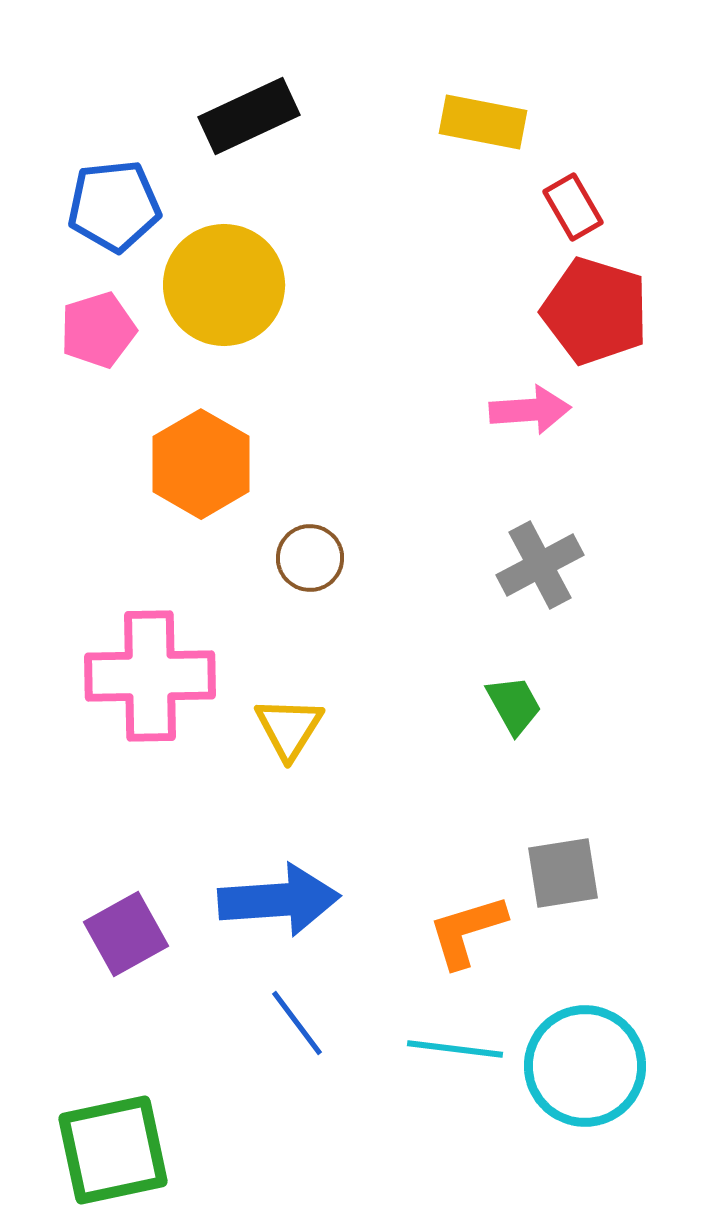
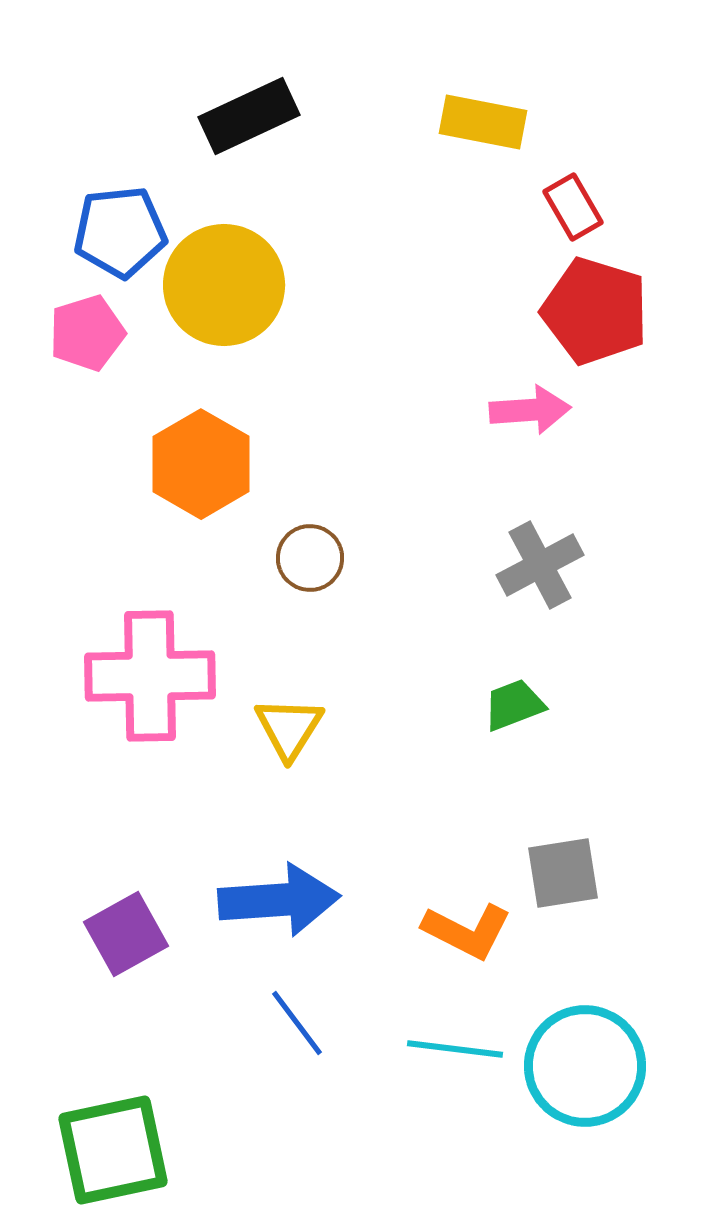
blue pentagon: moved 6 px right, 26 px down
pink pentagon: moved 11 px left, 3 px down
green trapezoid: rotated 82 degrees counterclockwise
orange L-shape: rotated 136 degrees counterclockwise
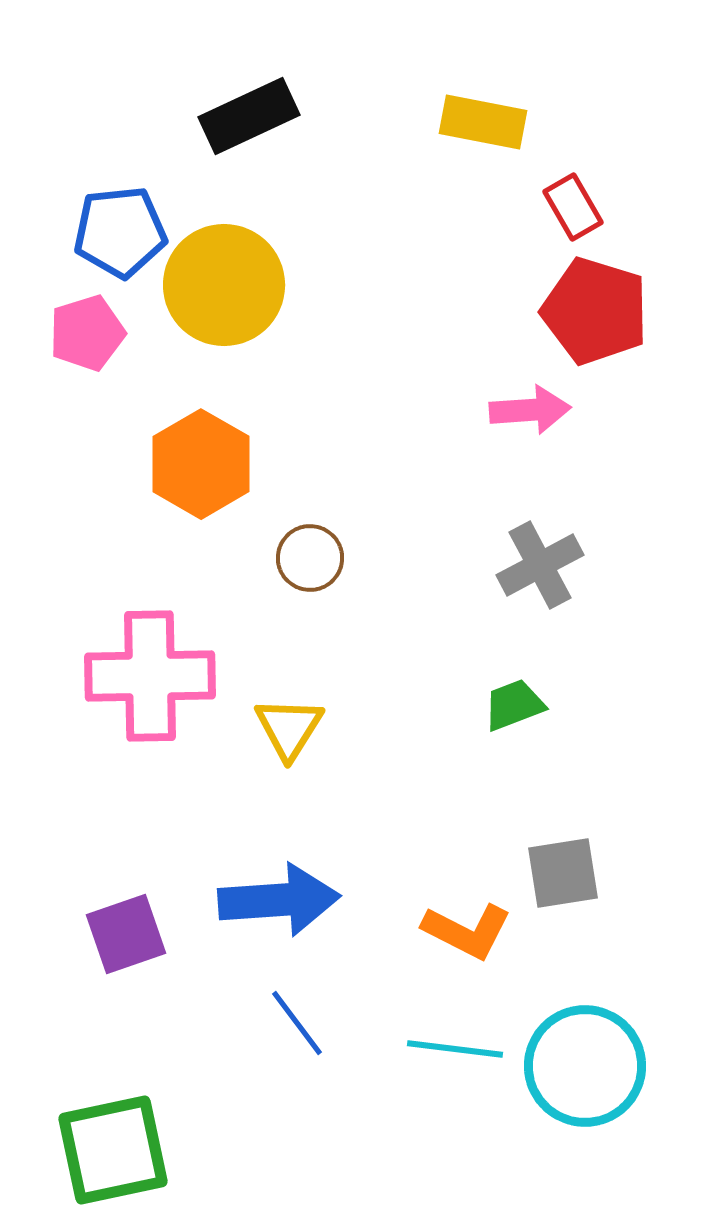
purple square: rotated 10 degrees clockwise
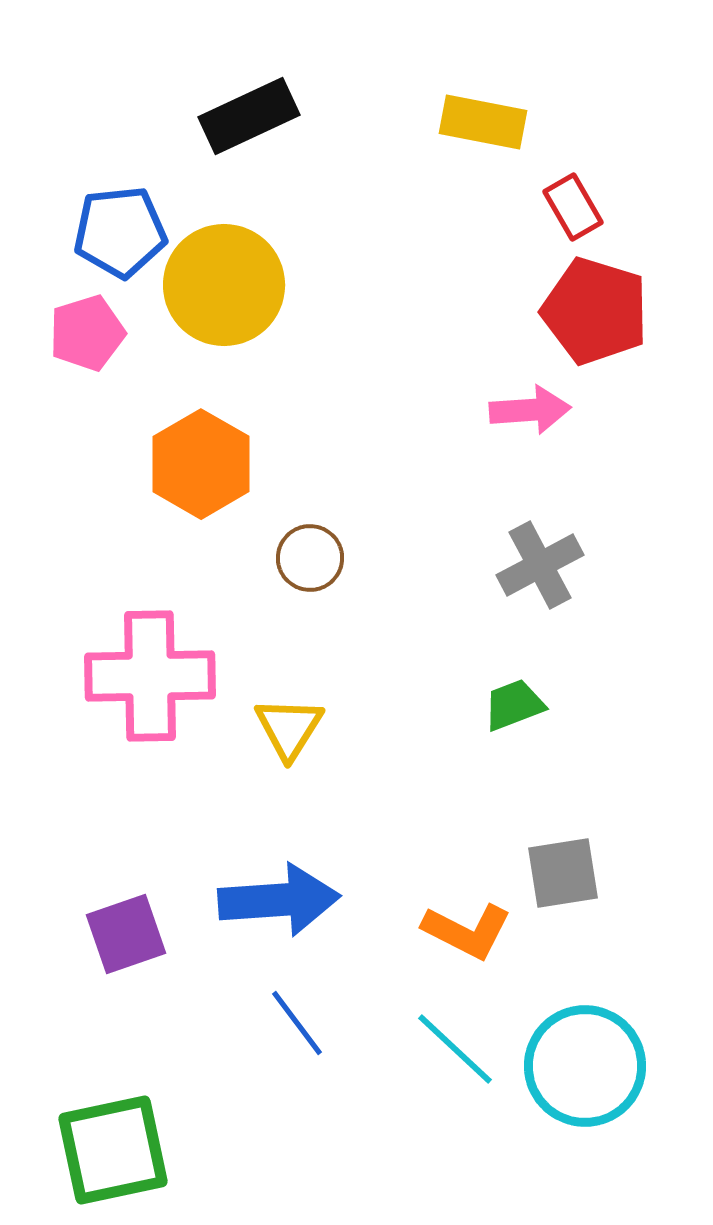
cyan line: rotated 36 degrees clockwise
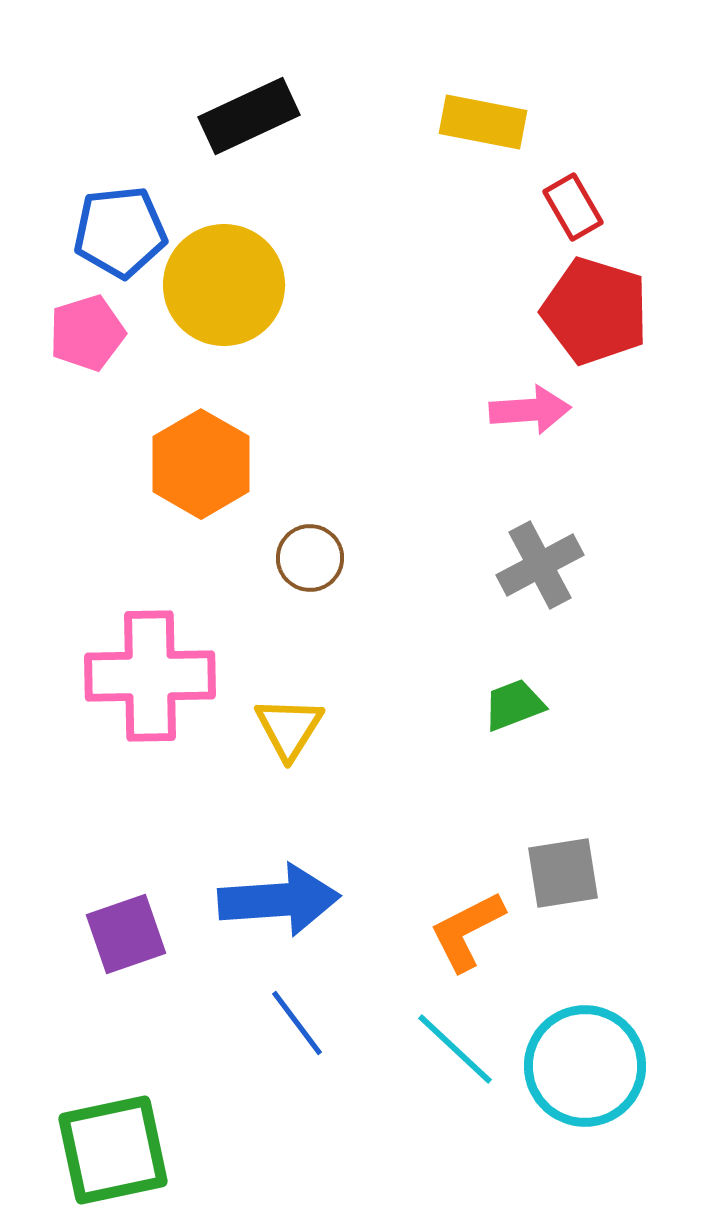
orange L-shape: rotated 126 degrees clockwise
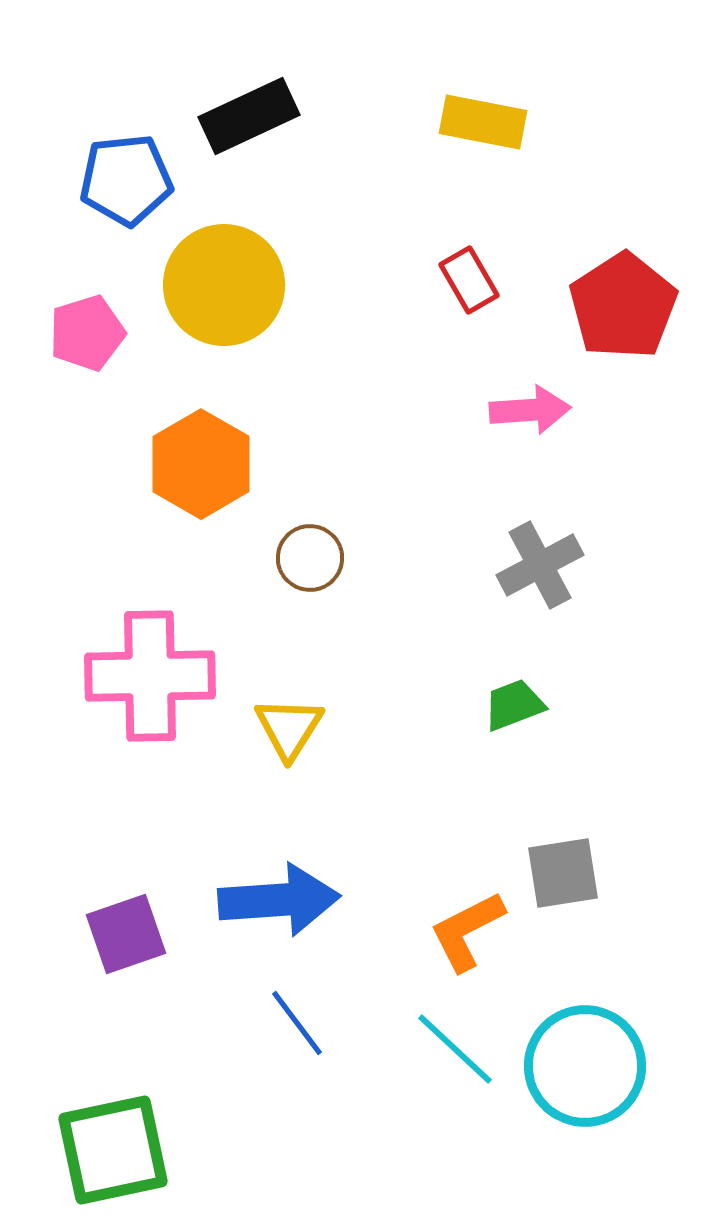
red rectangle: moved 104 px left, 73 px down
blue pentagon: moved 6 px right, 52 px up
red pentagon: moved 28 px right, 5 px up; rotated 22 degrees clockwise
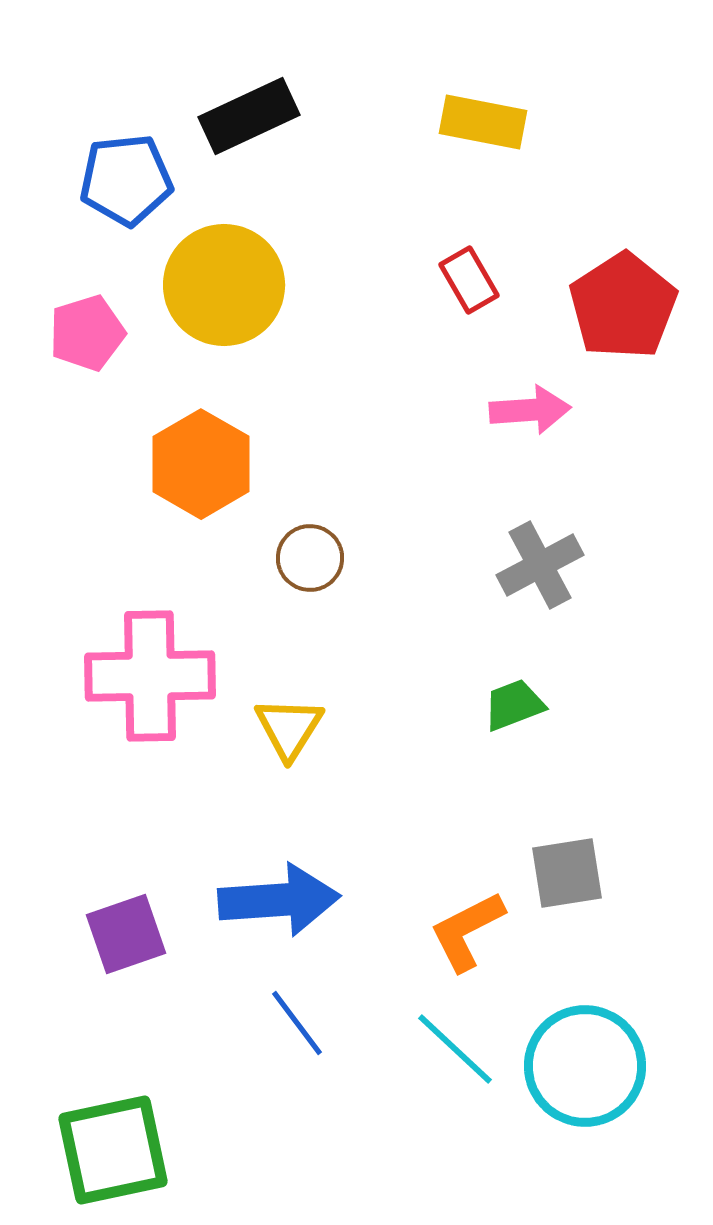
gray square: moved 4 px right
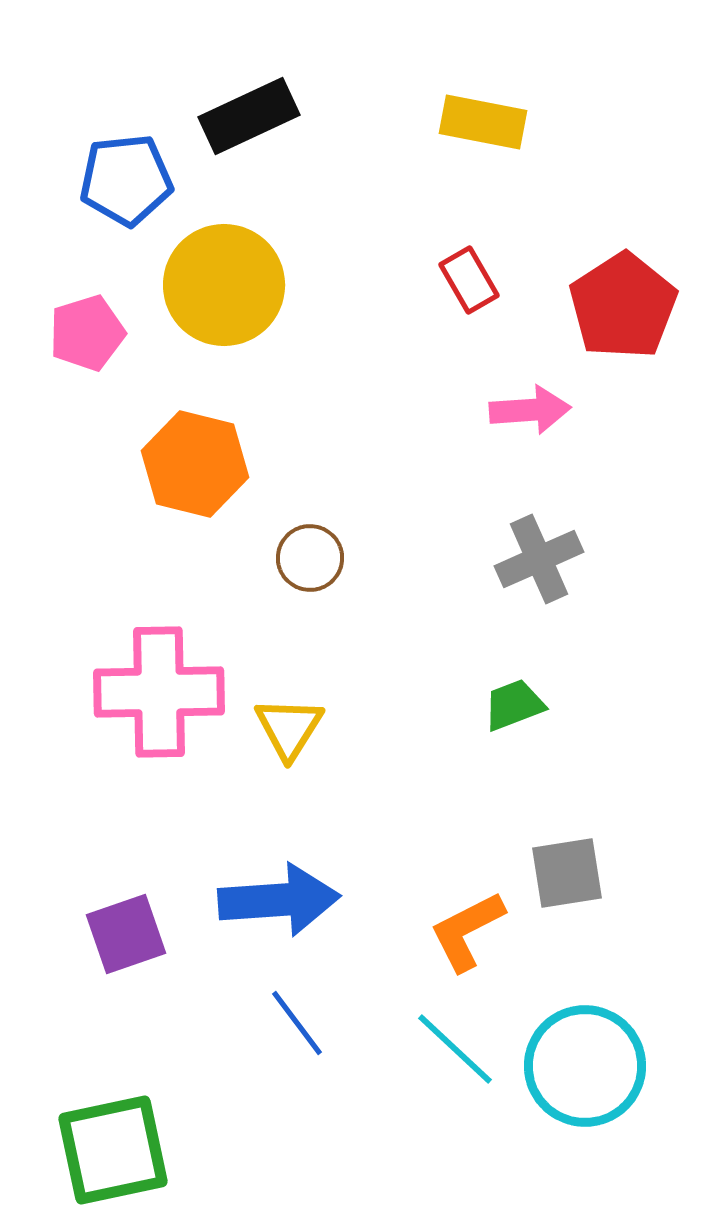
orange hexagon: moved 6 px left; rotated 16 degrees counterclockwise
gray cross: moved 1 px left, 6 px up; rotated 4 degrees clockwise
pink cross: moved 9 px right, 16 px down
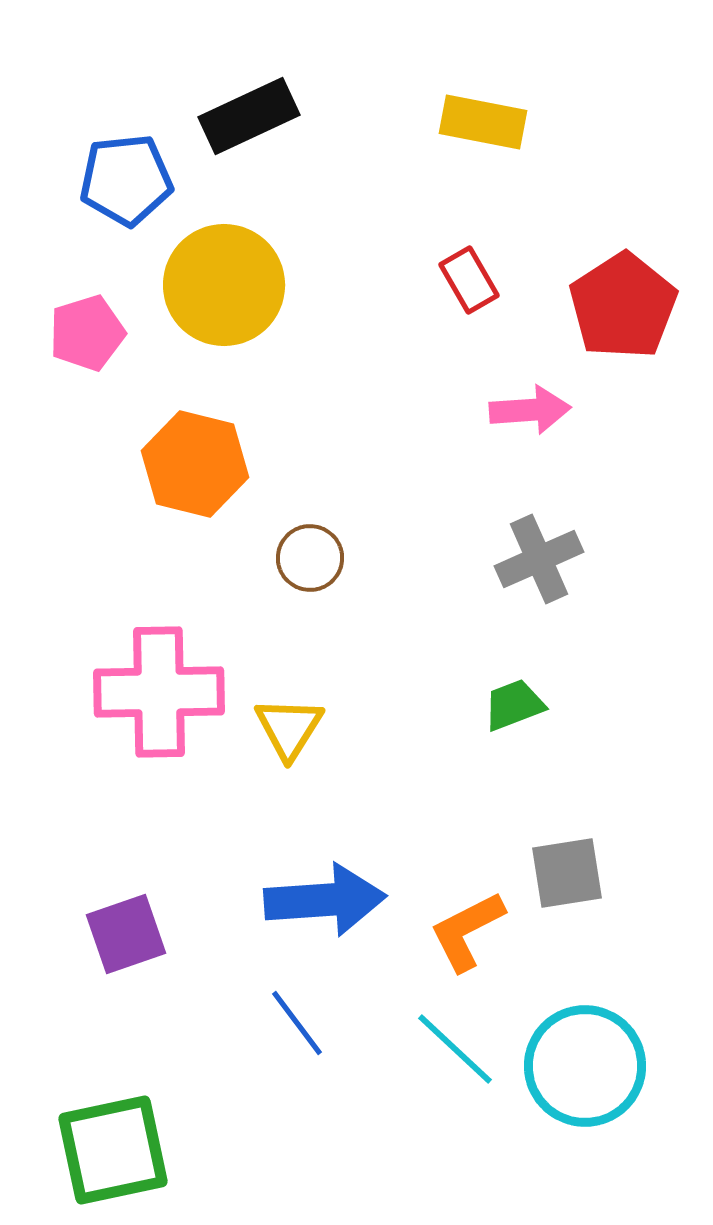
blue arrow: moved 46 px right
